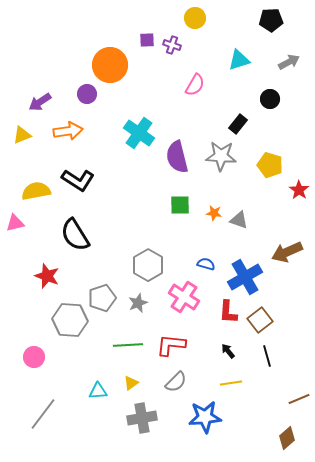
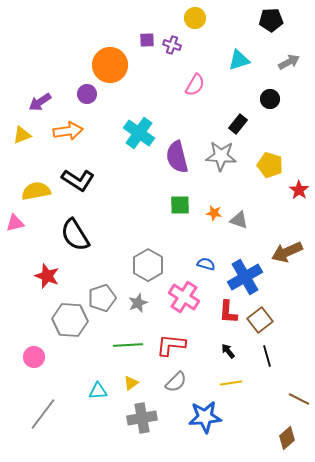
brown line at (299, 399): rotated 50 degrees clockwise
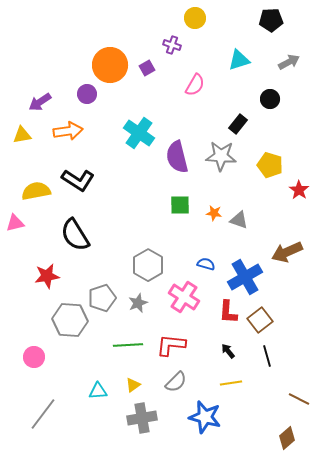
purple square at (147, 40): moved 28 px down; rotated 28 degrees counterclockwise
yellow triangle at (22, 135): rotated 12 degrees clockwise
red star at (47, 276): rotated 30 degrees counterclockwise
yellow triangle at (131, 383): moved 2 px right, 2 px down
blue star at (205, 417): rotated 20 degrees clockwise
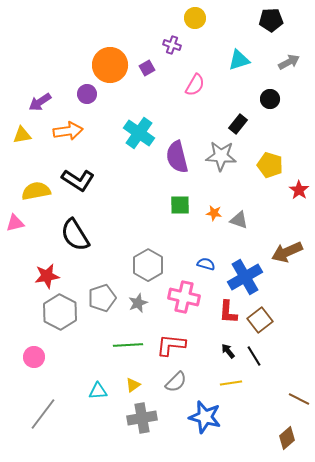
pink cross at (184, 297): rotated 20 degrees counterclockwise
gray hexagon at (70, 320): moved 10 px left, 8 px up; rotated 24 degrees clockwise
black line at (267, 356): moved 13 px left; rotated 15 degrees counterclockwise
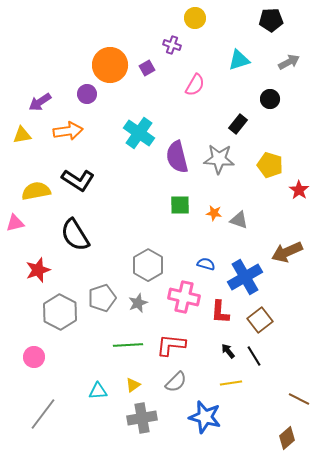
gray star at (221, 156): moved 2 px left, 3 px down
red star at (47, 276): moved 9 px left, 6 px up; rotated 10 degrees counterclockwise
red L-shape at (228, 312): moved 8 px left
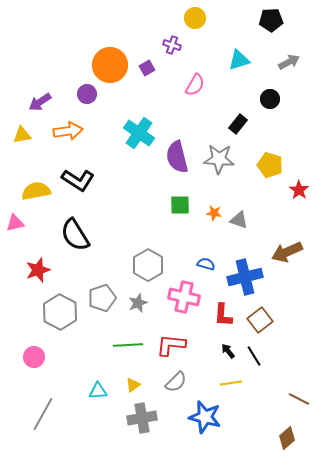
blue cross at (245, 277): rotated 16 degrees clockwise
red L-shape at (220, 312): moved 3 px right, 3 px down
gray line at (43, 414): rotated 8 degrees counterclockwise
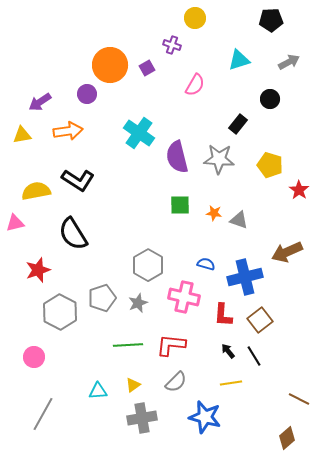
black semicircle at (75, 235): moved 2 px left, 1 px up
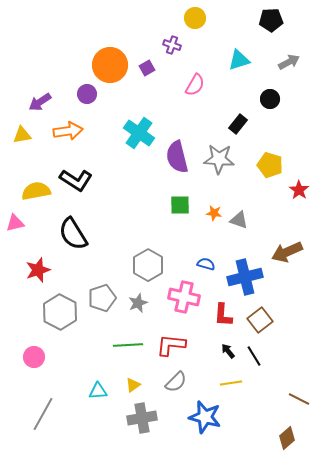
black L-shape at (78, 180): moved 2 px left
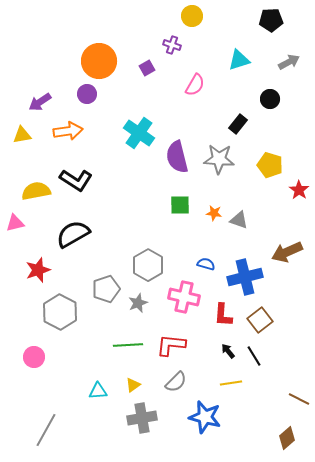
yellow circle at (195, 18): moved 3 px left, 2 px up
orange circle at (110, 65): moved 11 px left, 4 px up
black semicircle at (73, 234): rotated 92 degrees clockwise
gray pentagon at (102, 298): moved 4 px right, 9 px up
gray line at (43, 414): moved 3 px right, 16 px down
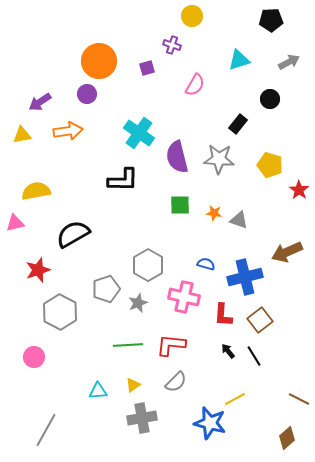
purple square at (147, 68): rotated 14 degrees clockwise
black L-shape at (76, 180): moved 47 px right; rotated 32 degrees counterclockwise
yellow line at (231, 383): moved 4 px right, 16 px down; rotated 20 degrees counterclockwise
blue star at (205, 417): moved 5 px right, 6 px down
